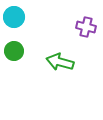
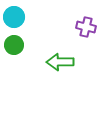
green circle: moved 6 px up
green arrow: rotated 16 degrees counterclockwise
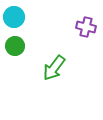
green circle: moved 1 px right, 1 px down
green arrow: moved 6 px left, 6 px down; rotated 52 degrees counterclockwise
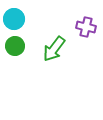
cyan circle: moved 2 px down
green arrow: moved 19 px up
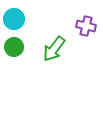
purple cross: moved 1 px up
green circle: moved 1 px left, 1 px down
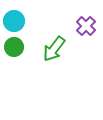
cyan circle: moved 2 px down
purple cross: rotated 30 degrees clockwise
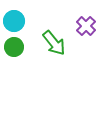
green arrow: moved 6 px up; rotated 76 degrees counterclockwise
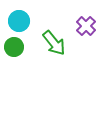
cyan circle: moved 5 px right
